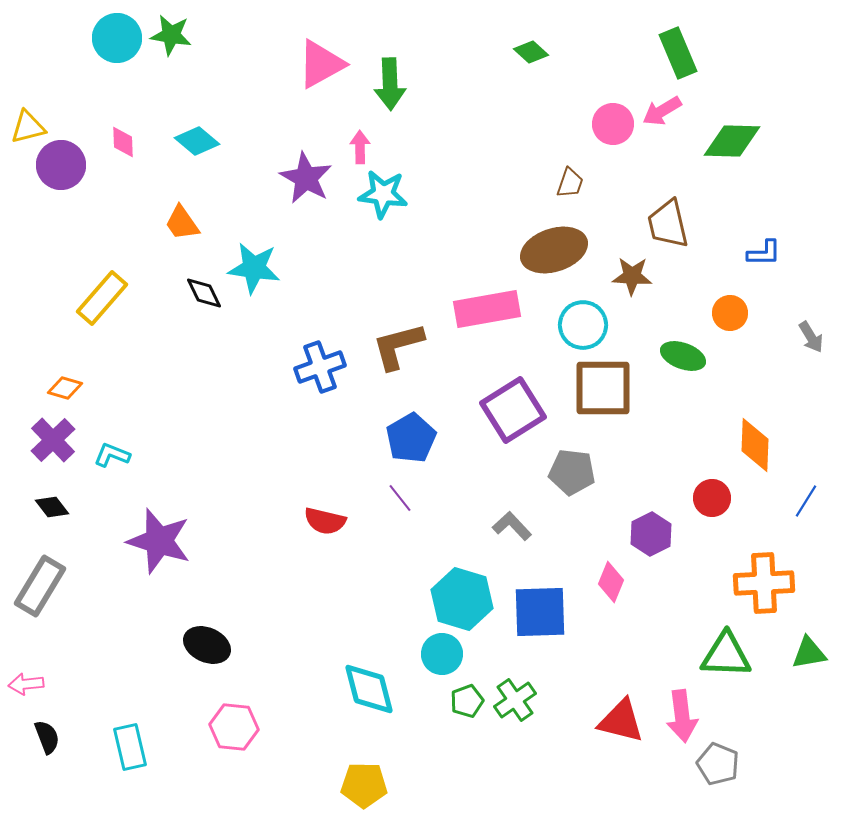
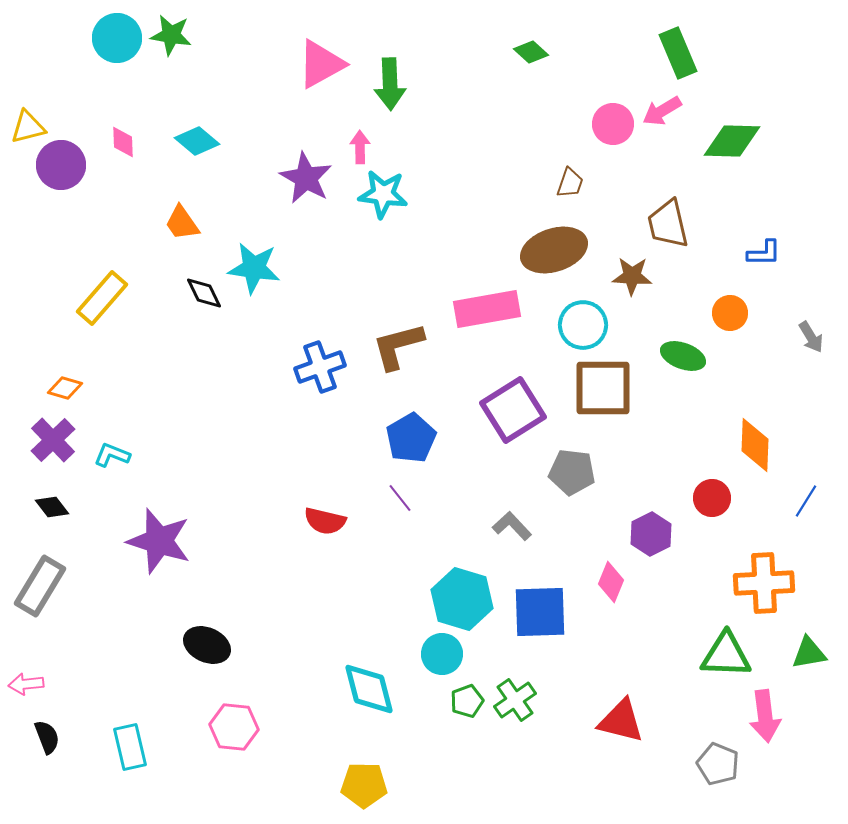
pink arrow at (682, 716): moved 83 px right
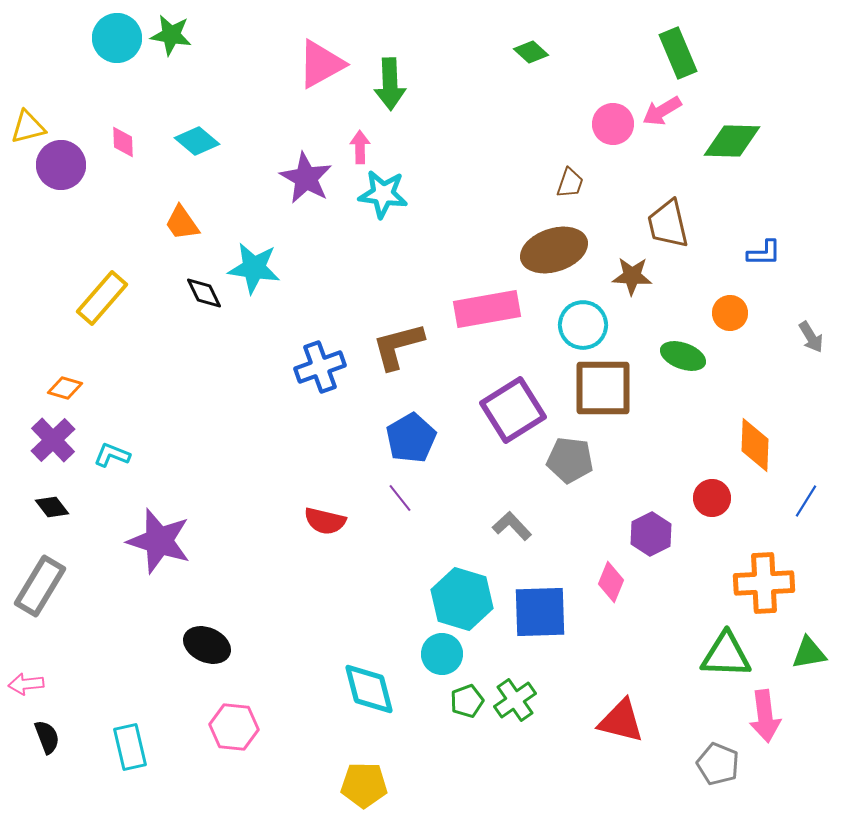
gray pentagon at (572, 472): moved 2 px left, 12 px up
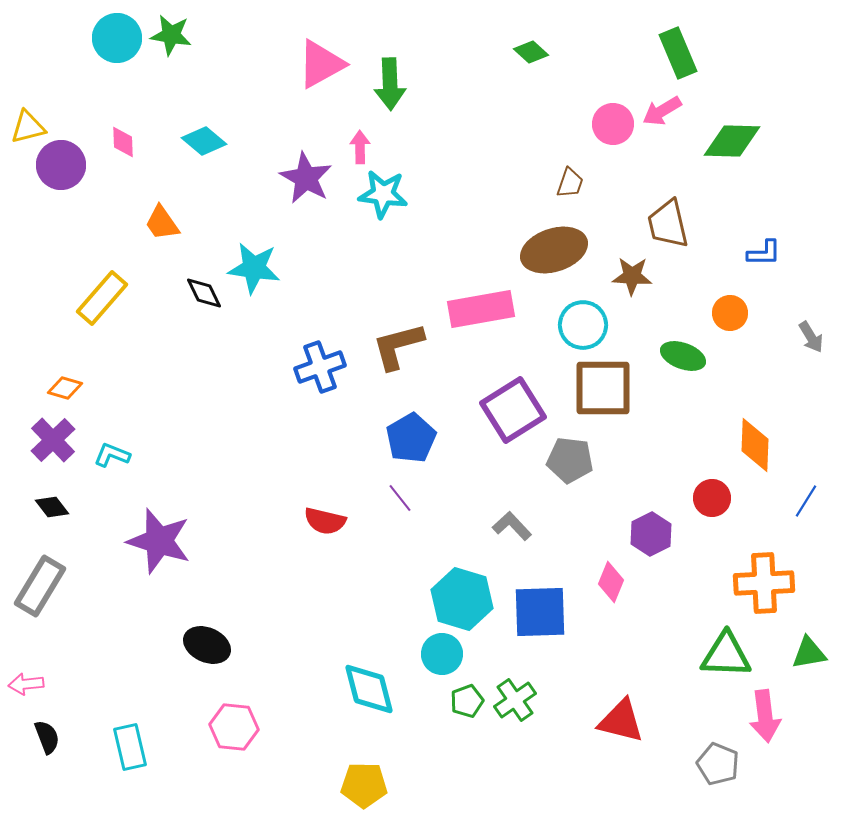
cyan diamond at (197, 141): moved 7 px right
orange trapezoid at (182, 223): moved 20 px left
pink rectangle at (487, 309): moved 6 px left
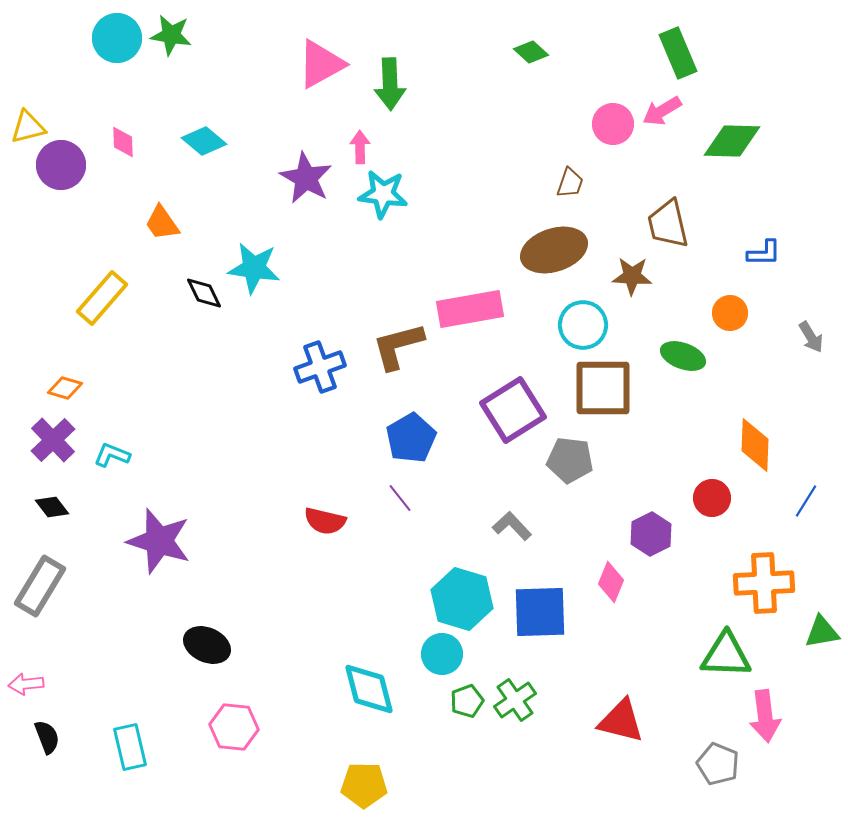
pink rectangle at (481, 309): moved 11 px left
green triangle at (809, 653): moved 13 px right, 21 px up
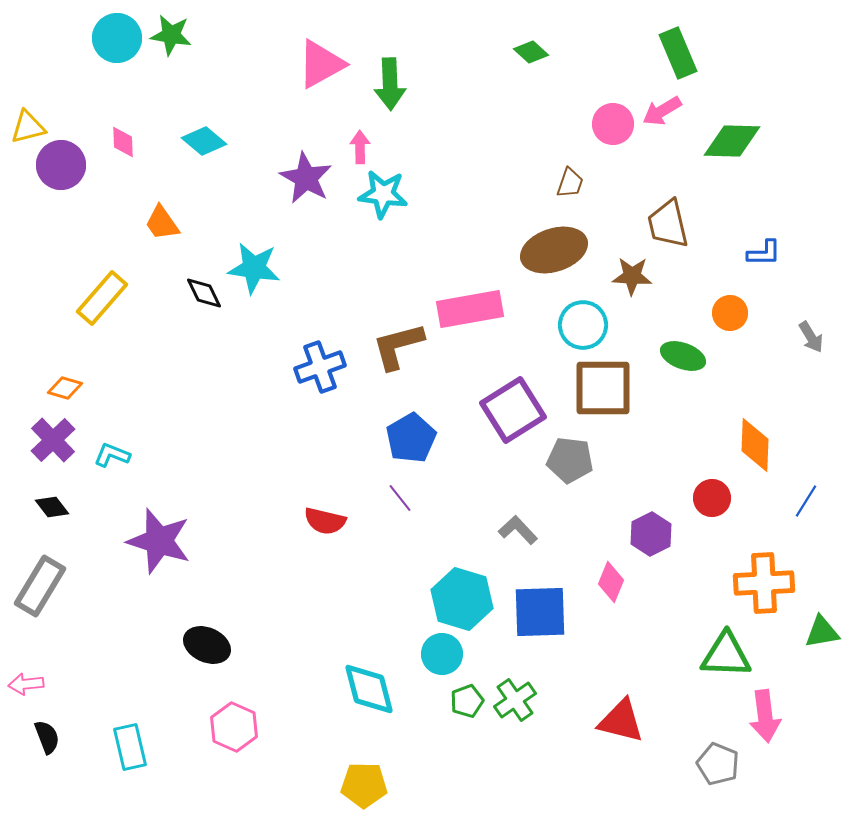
gray L-shape at (512, 526): moved 6 px right, 4 px down
pink hexagon at (234, 727): rotated 18 degrees clockwise
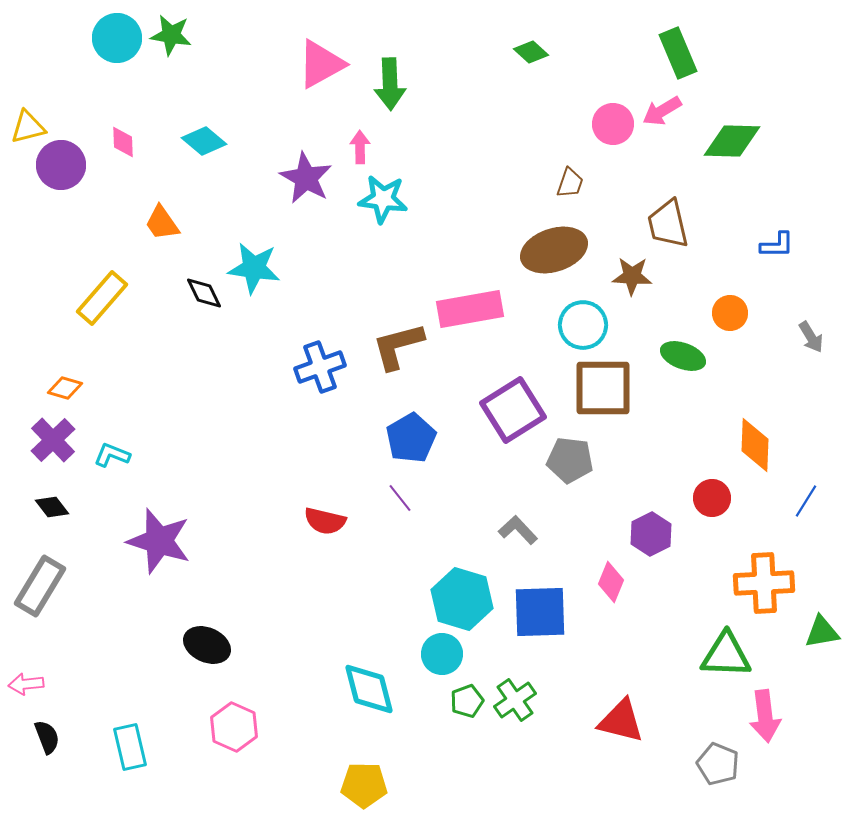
cyan star at (383, 194): moved 5 px down
blue L-shape at (764, 253): moved 13 px right, 8 px up
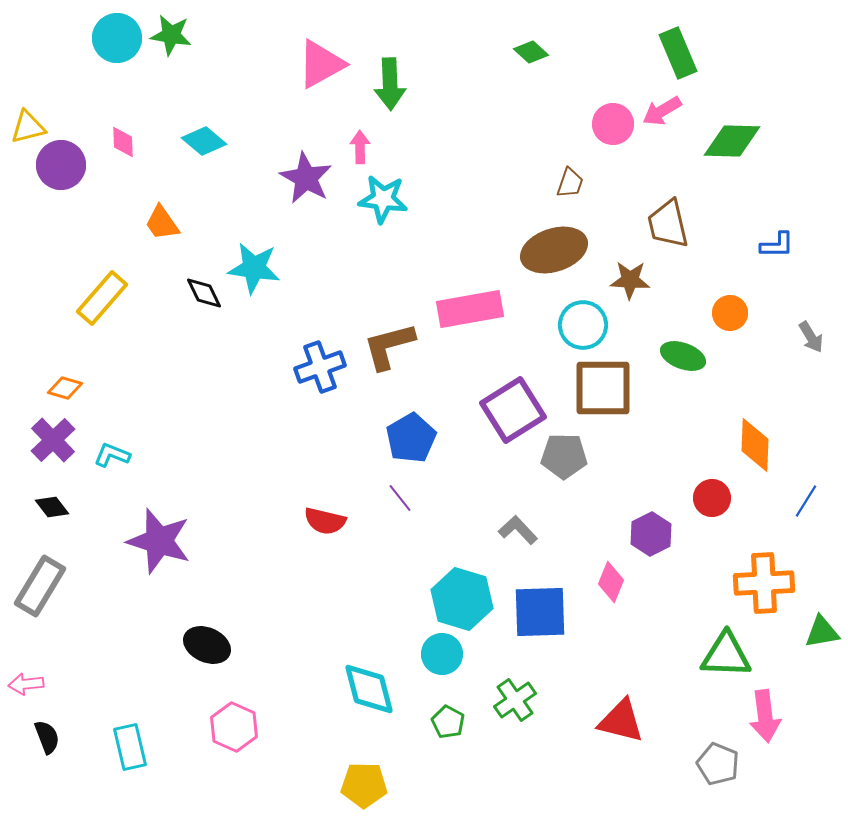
brown star at (632, 276): moved 2 px left, 4 px down
brown L-shape at (398, 346): moved 9 px left
gray pentagon at (570, 460): moved 6 px left, 4 px up; rotated 6 degrees counterclockwise
green pentagon at (467, 701): moved 19 px left, 21 px down; rotated 24 degrees counterclockwise
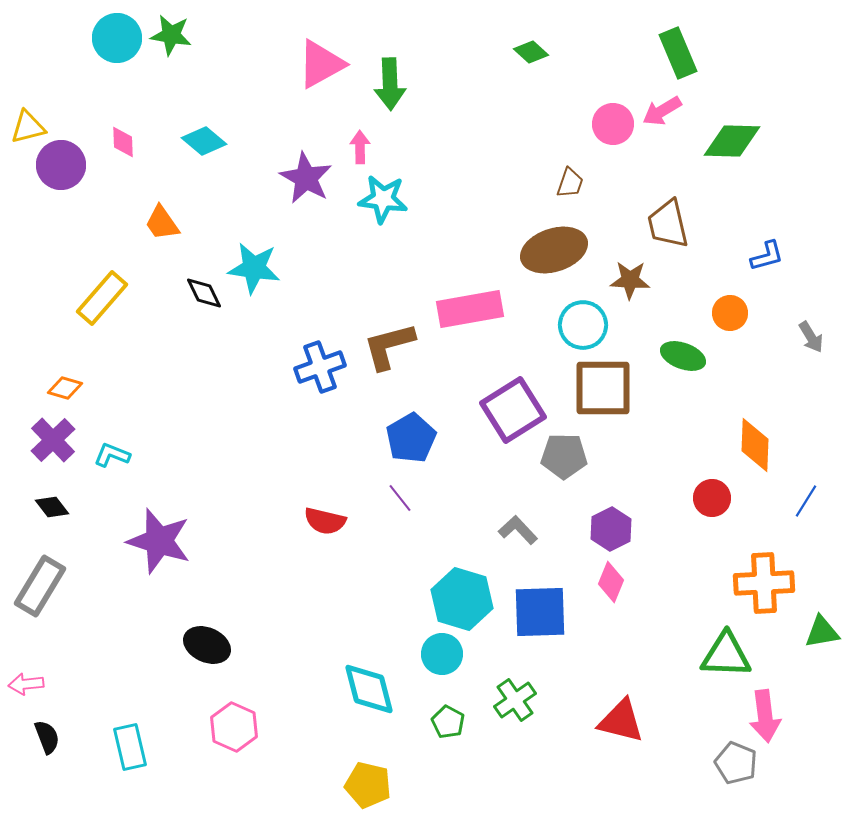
blue L-shape at (777, 245): moved 10 px left, 11 px down; rotated 15 degrees counterclockwise
purple hexagon at (651, 534): moved 40 px left, 5 px up
gray pentagon at (718, 764): moved 18 px right, 1 px up
yellow pentagon at (364, 785): moved 4 px right; rotated 12 degrees clockwise
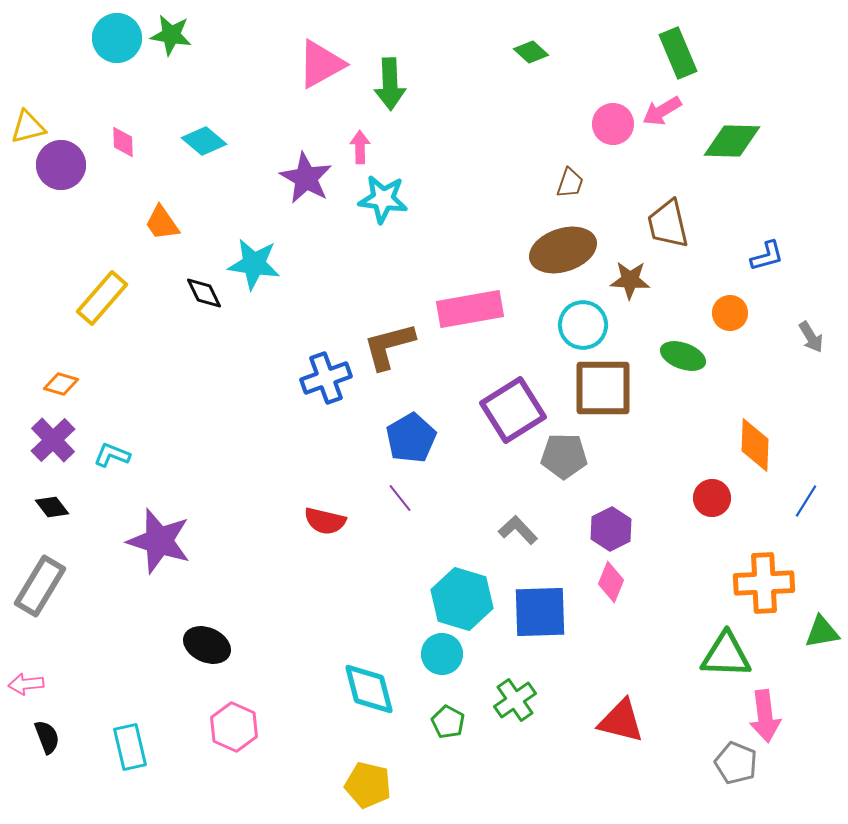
brown ellipse at (554, 250): moved 9 px right
cyan star at (254, 268): moved 4 px up
blue cross at (320, 367): moved 6 px right, 11 px down
orange diamond at (65, 388): moved 4 px left, 4 px up
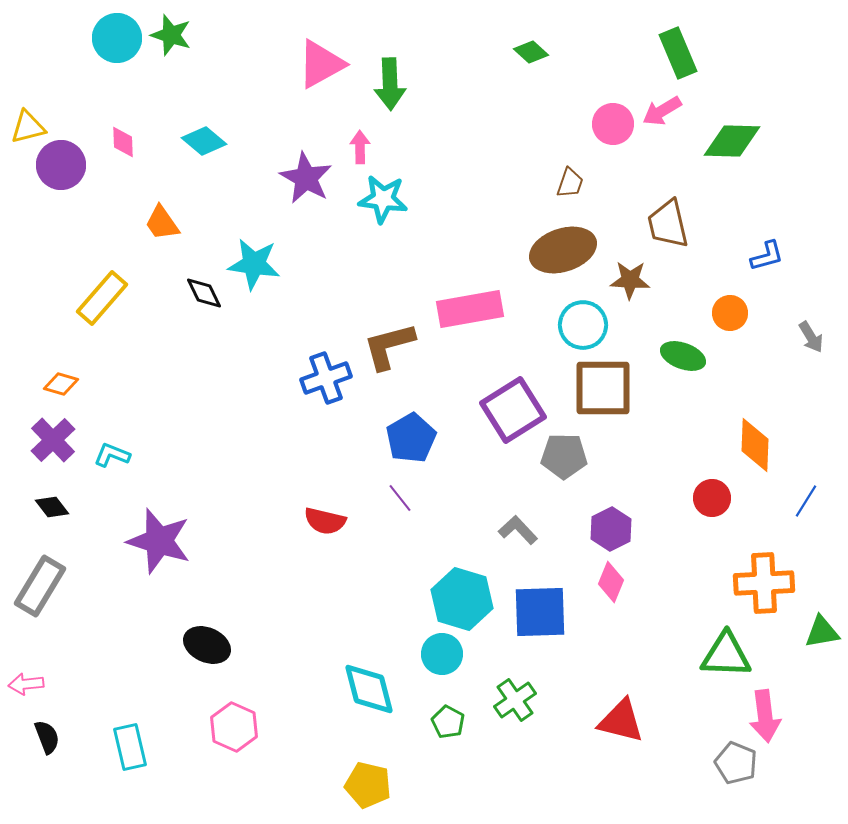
green star at (171, 35): rotated 9 degrees clockwise
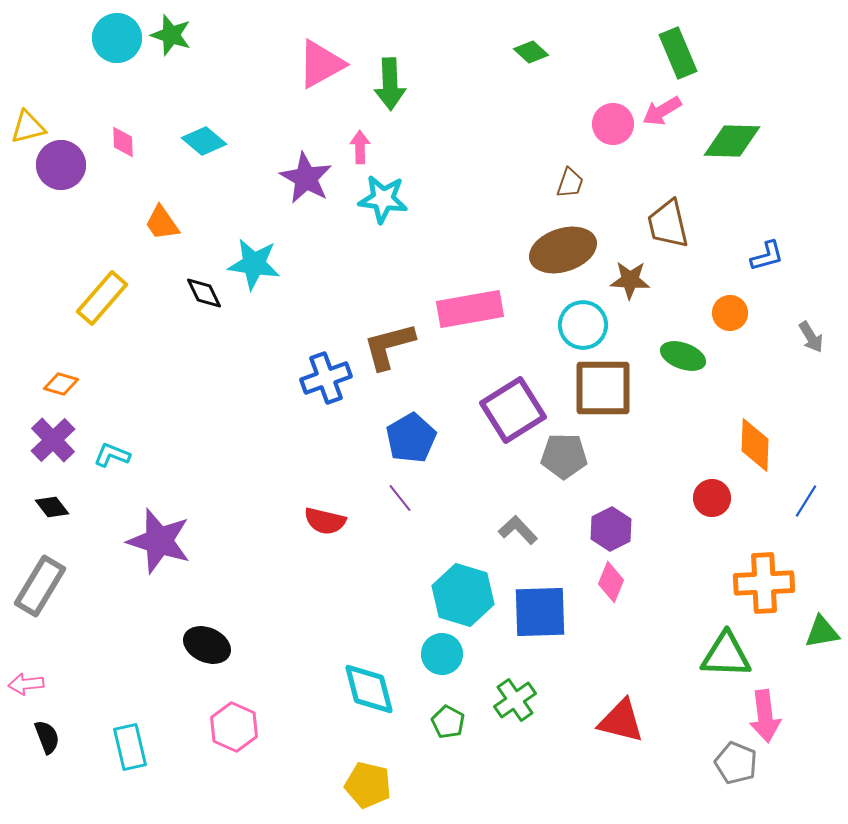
cyan hexagon at (462, 599): moved 1 px right, 4 px up
